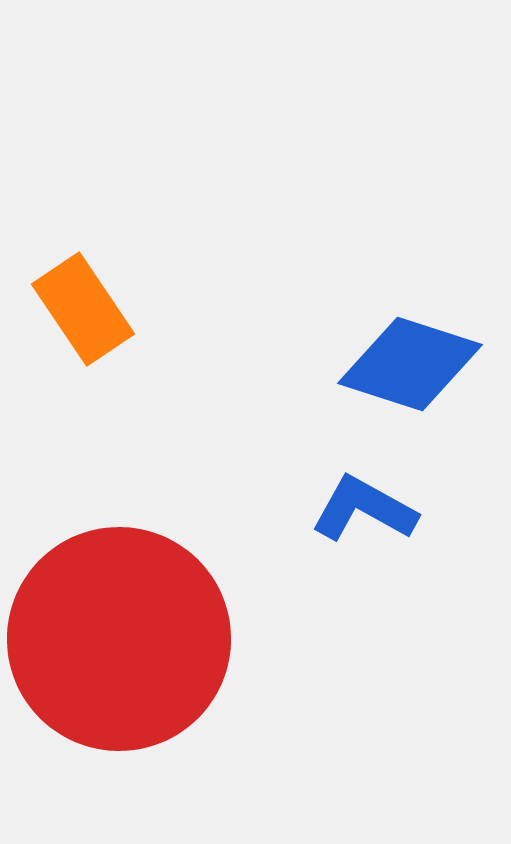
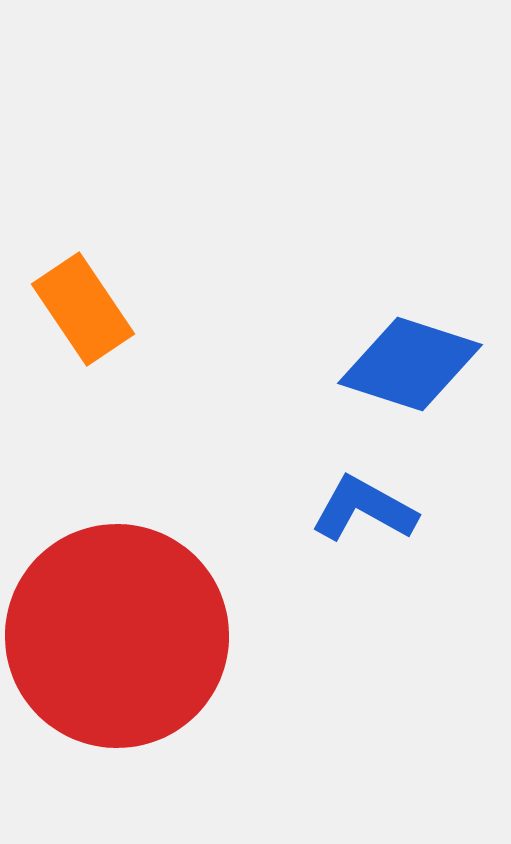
red circle: moved 2 px left, 3 px up
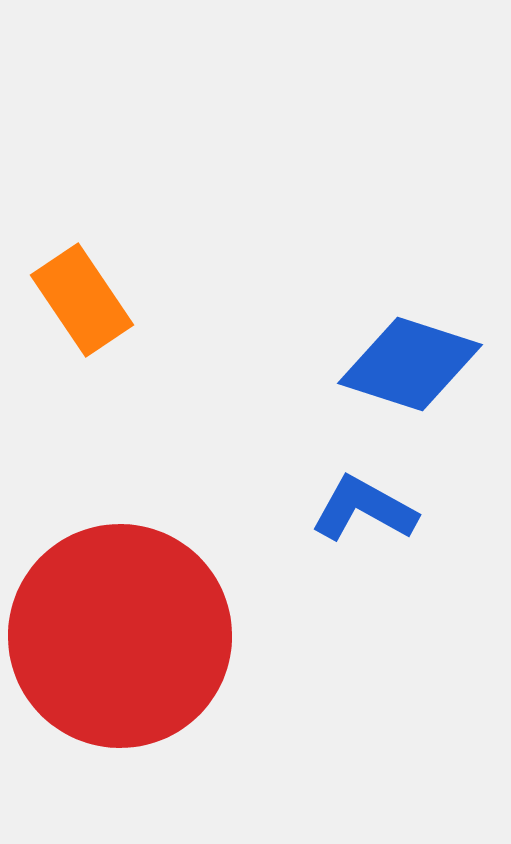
orange rectangle: moved 1 px left, 9 px up
red circle: moved 3 px right
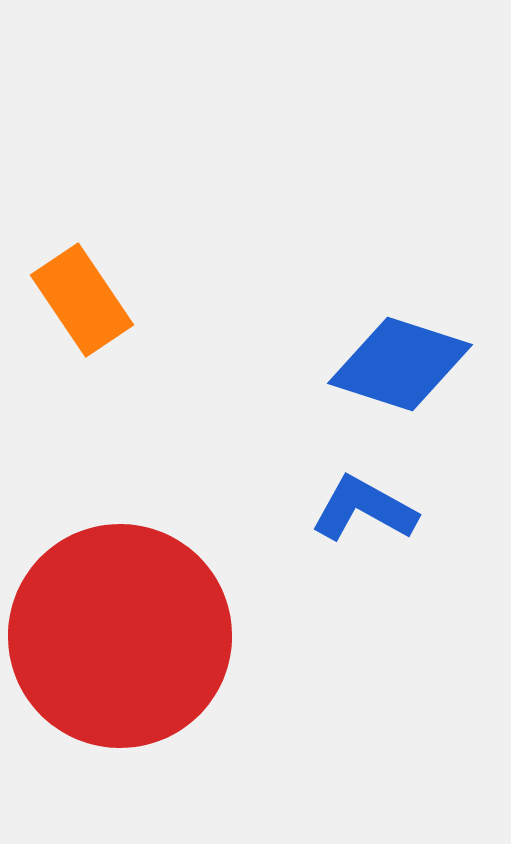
blue diamond: moved 10 px left
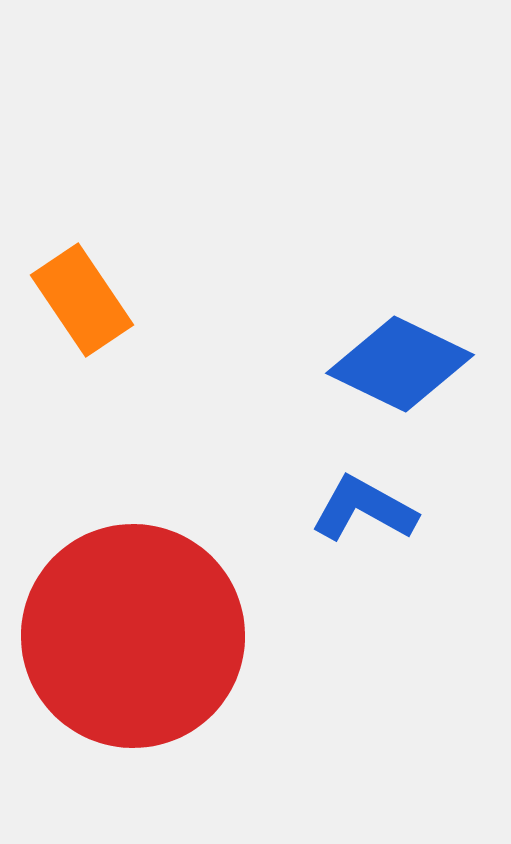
blue diamond: rotated 8 degrees clockwise
red circle: moved 13 px right
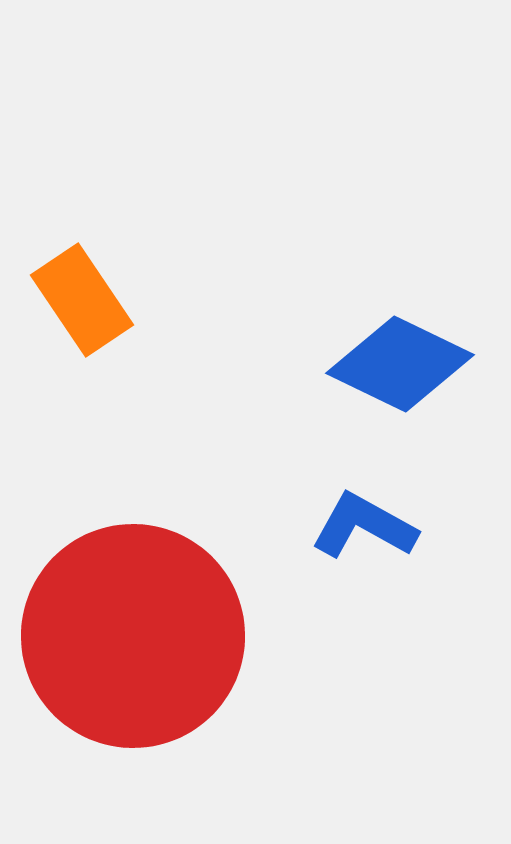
blue L-shape: moved 17 px down
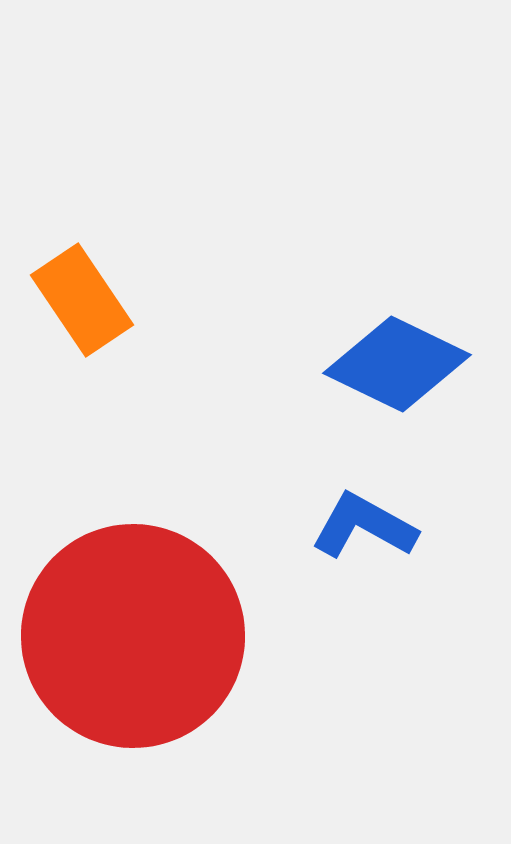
blue diamond: moved 3 px left
